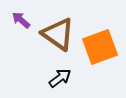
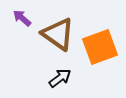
purple arrow: moved 1 px right, 2 px up
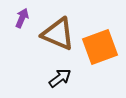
purple arrow: rotated 72 degrees clockwise
brown triangle: rotated 12 degrees counterclockwise
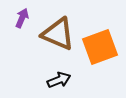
black arrow: moved 1 px left, 2 px down; rotated 15 degrees clockwise
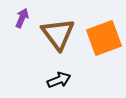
brown triangle: rotated 30 degrees clockwise
orange square: moved 4 px right, 9 px up
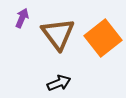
orange square: moved 1 px left; rotated 18 degrees counterclockwise
black arrow: moved 3 px down
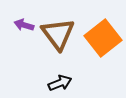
purple arrow: moved 2 px right, 7 px down; rotated 96 degrees counterclockwise
black arrow: moved 1 px right
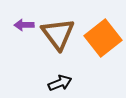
purple arrow: rotated 18 degrees counterclockwise
